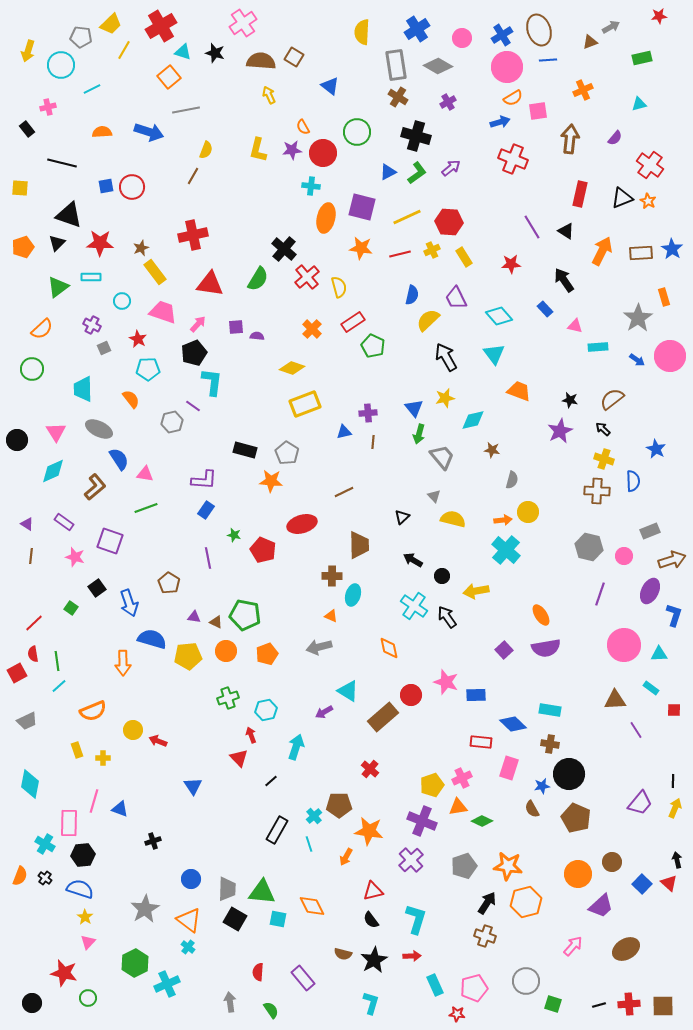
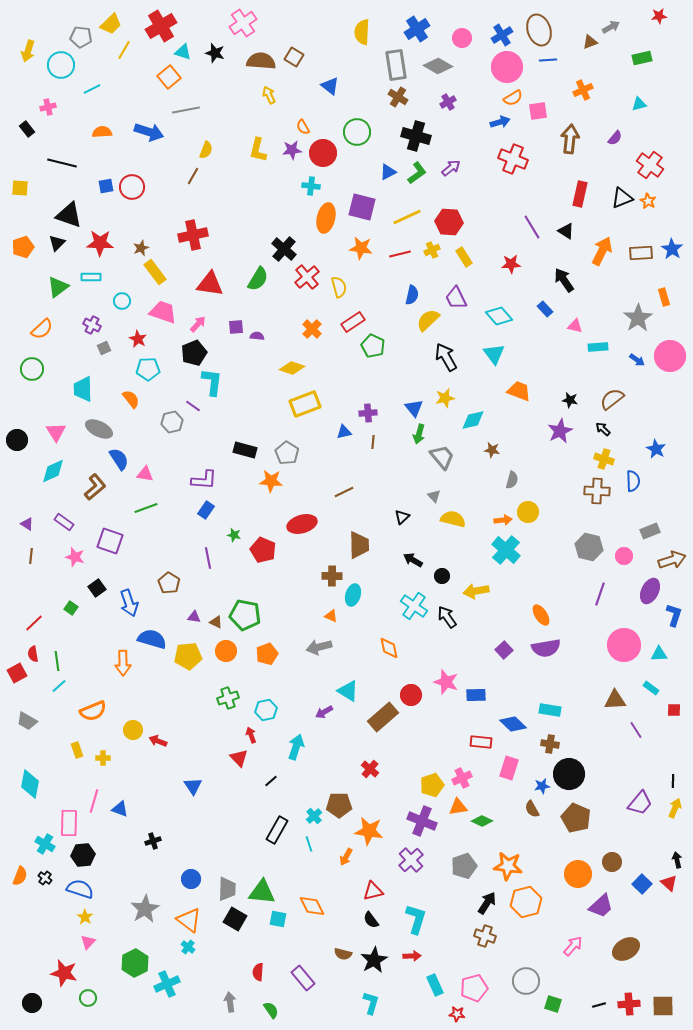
gray trapezoid at (27, 721): rotated 55 degrees clockwise
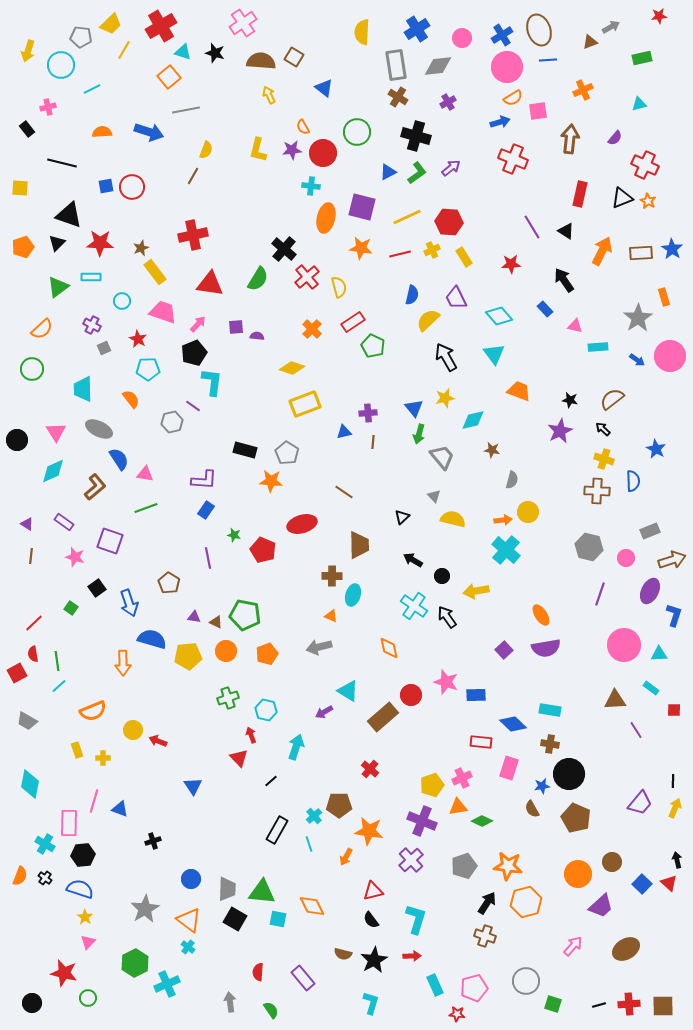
gray diamond at (438, 66): rotated 36 degrees counterclockwise
blue triangle at (330, 86): moved 6 px left, 2 px down
red cross at (650, 165): moved 5 px left; rotated 12 degrees counterclockwise
brown line at (344, 492): rotated 60 degrees clockwise
pink circle at (624, 556): moved 2 px right, 2 px down
cyan hexagon at (266, 710): rotated 25 degrees clockwise
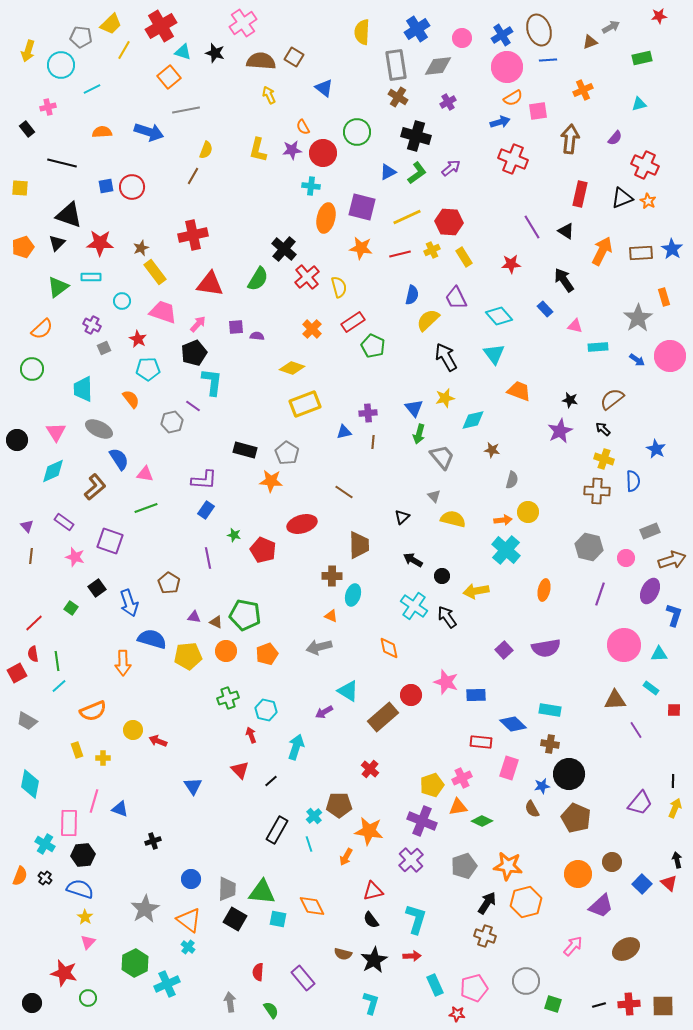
purple triangle at (27, 524): moved 2 px down; rotated 16 degrees clockwise
orange ellipse at (541, 615): moved 3 px right, 25 px up; rotated 45 degrees clockwise
red triangle at (239, 758): moved 1 px right, 12 px down
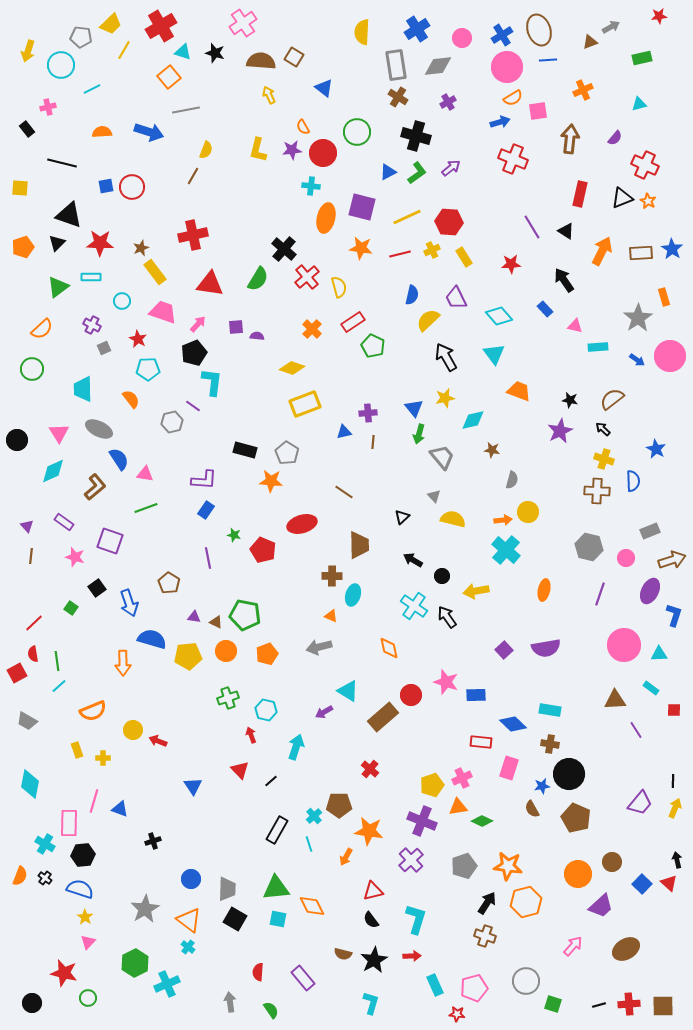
pink triangle at (56, 432): moved 3 px right, 1 px down
green triangle at (262, 892): moved 14 px right, 4 px up; rotated 12 degrees counterclockwise
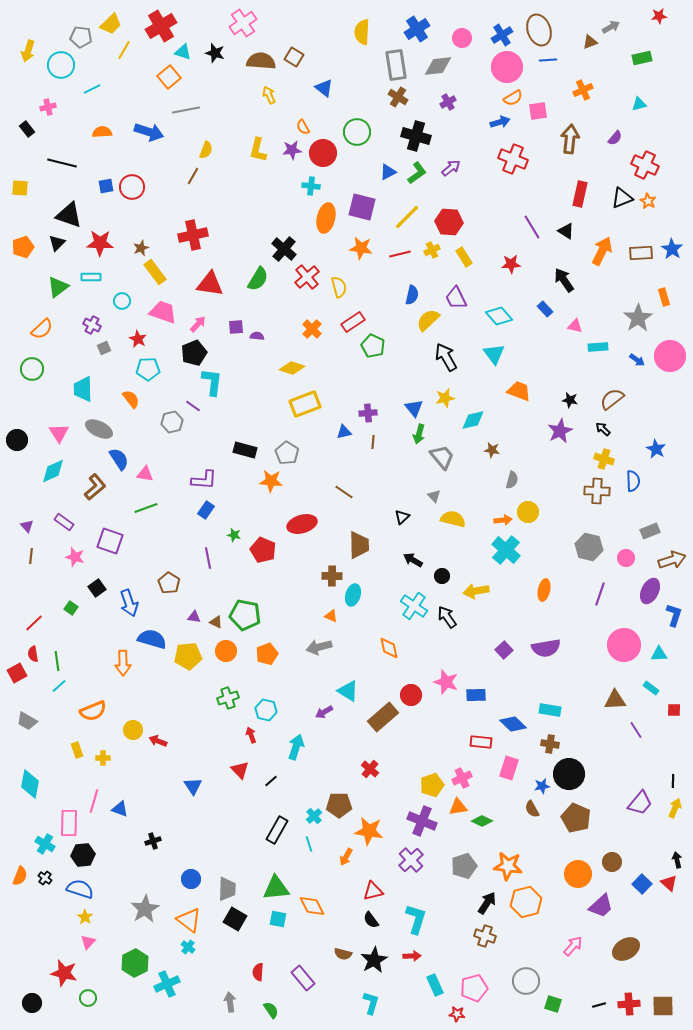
yellow line at (407, 217): rotated 20 degrees counterclockwise
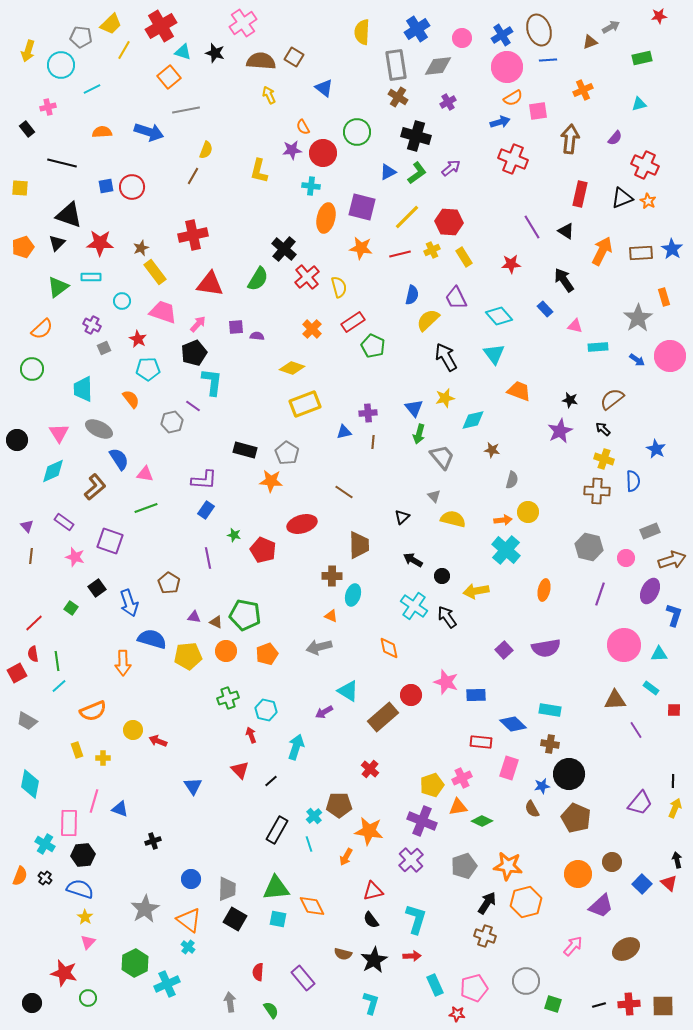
yellow L-shape at (258, 150): moved 1 px right, 21 px down
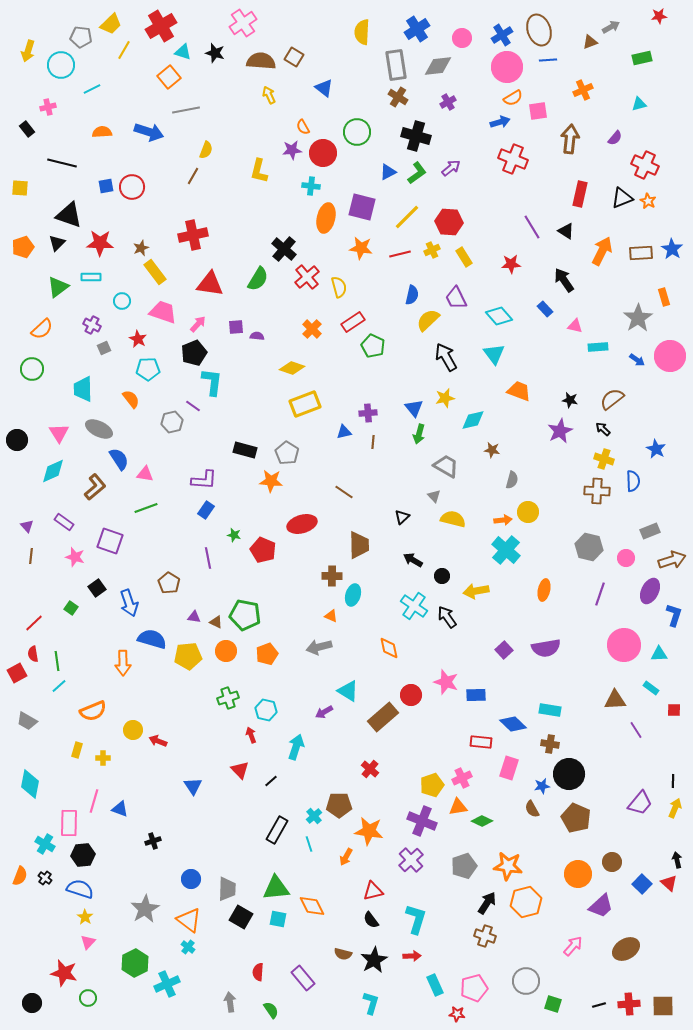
gray trapezoid at (442, 457): moved 4 px right, 9 px down; rotated 20 degrees counterclockwise
yellow rectangle at (77, 750): rotated 35 degrees clockwise
black square at (235, 919): moved 6 px right, 2 px up
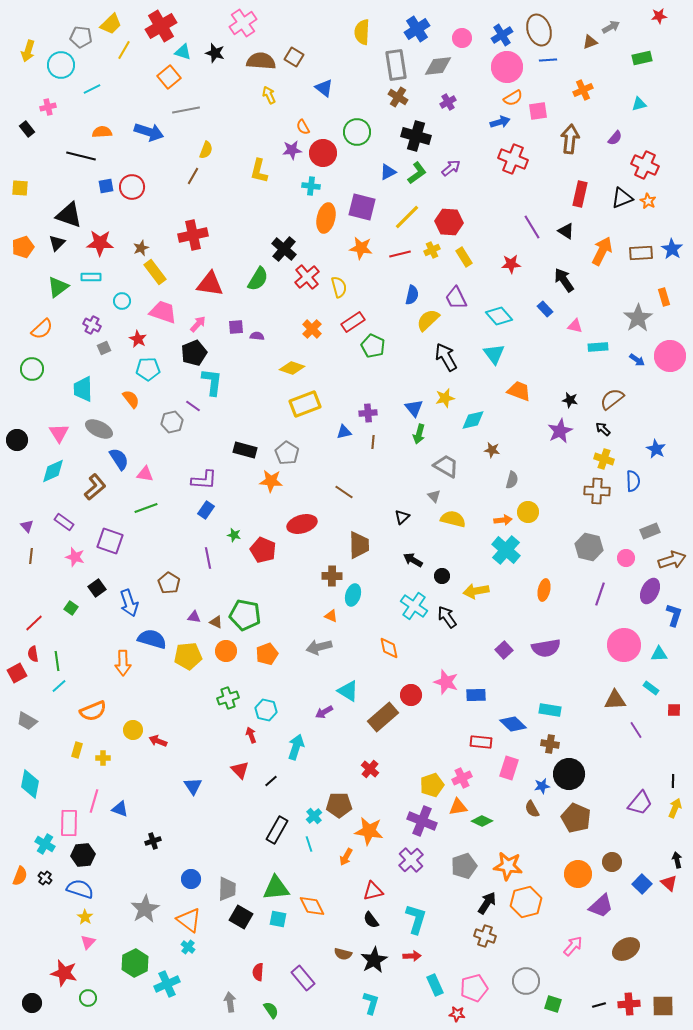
black line at (62, 163): moved 19 px right, 7 px up
